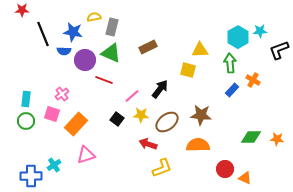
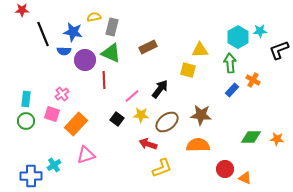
red line: rotated 66 degrees clockwise
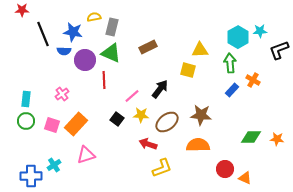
pink square: moved 11 px down
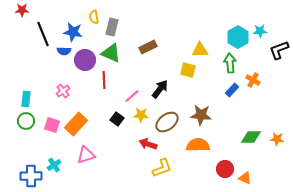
yellow semicircle: rotated 88 degrees counterclockwise
pink cross: moved 1 px right, 3 px up
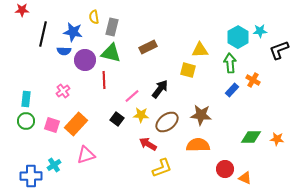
black line: rotated 35 degrees clockwise
green triangle: rotated 10 degrees counterclockwise
red arrow: rotated 12 degrees clockwise
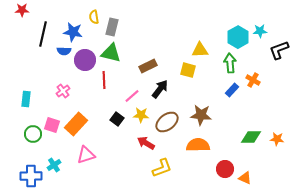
brown rectangle: moved 19 px down
green circle: moved 7 px right, 13 px down
red arrow: moved 2 px left, 1 px up
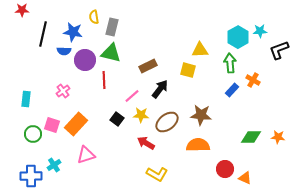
orange star: moved 1 px right, 2 px up
yellow L-shape: moved 5 px left, 6 px down; rotated 50 degrees clockwise
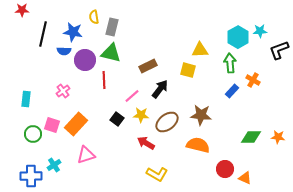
blue rectangle: moved 1 px down
orange semicircle: rotated 15 degrees clockwise
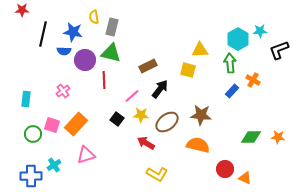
cyan hexagon: moved 2 px down
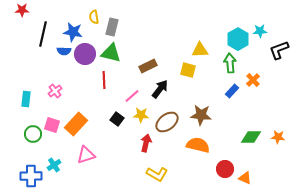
purple circle: moved 6 px up
orange cross: rotated 16 degrees clockwise
pink cross: moved 8 px left
red arrow: rotated 72 degrees clockwise
